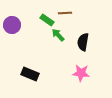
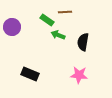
brown line: moved 1 px up
purple circle: moved 2 px down
green arrow: rotated 24 degrees counterclockwise
pink star: moved 2 px left, 2 px down
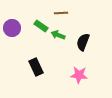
brown line: moved 4 px left, 1 px down
green rectangle: moved 6 px left, 6 px down
purple circle: moved 1 px down
black semicircle: rotated 12 degrees clockwise
black rectangle: moved 6 px right, 7 px up; rotated 42 degrees clockwise
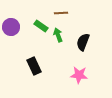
purple circle: moved 1 px left, 1 px up
green arrow: rotated 48 degrees clockwise
black rectangle: moved 2 px left, 1 px up
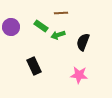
green arrow: rotated 88 degrees counterclockwise
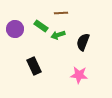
purple circle: moved 4 px right, 2 px down
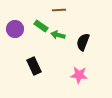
brown line: moved 2 px left, 3 px up
green arrow: rotated 32 degrees clockwise
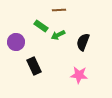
purple circle: moved 1 px right, 13 px down
green arrow: rotated 40 degrees counterclockwise
